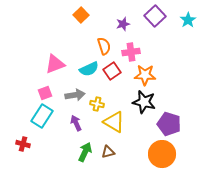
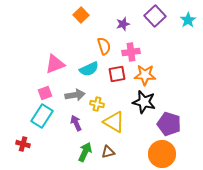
red square: moved 5 px right, 3 px down; rotated 24 degrees clockwise
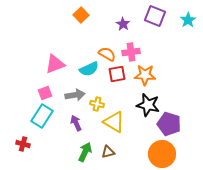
purple square: rotated 25 degrees counterclockwise
purple star: rotated 24 degrees counterclockwise
orange semicircle: moved 3 px right, 8 px down; rotated 42 degrees counterclockwise
black star: moved 4 px right, 3 px down
